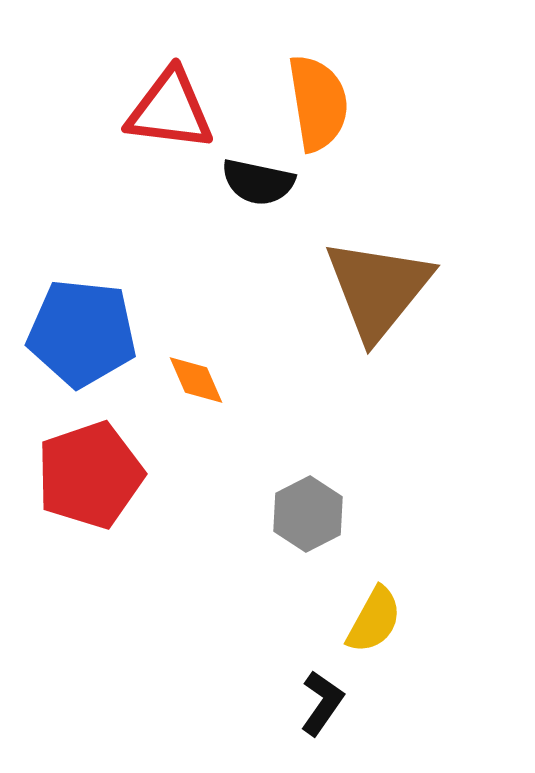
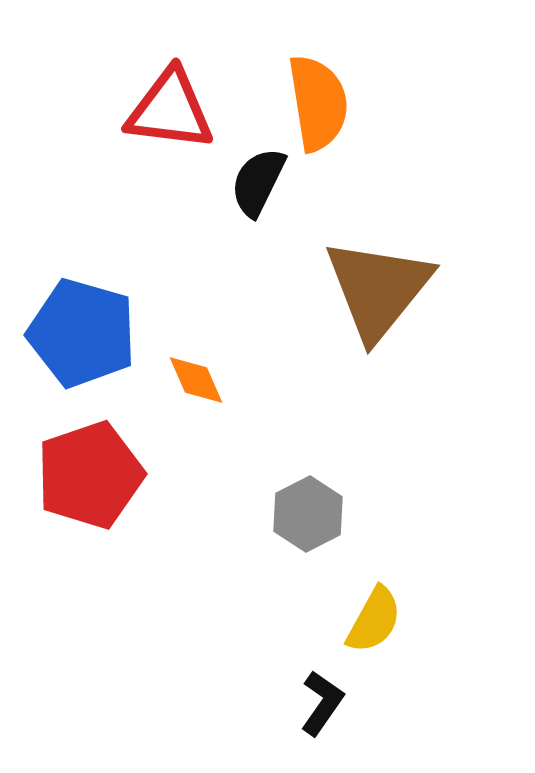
black semicircle: rotated 104 degrees clockwise
blue pentagon: rotated 10 degrees clockwise
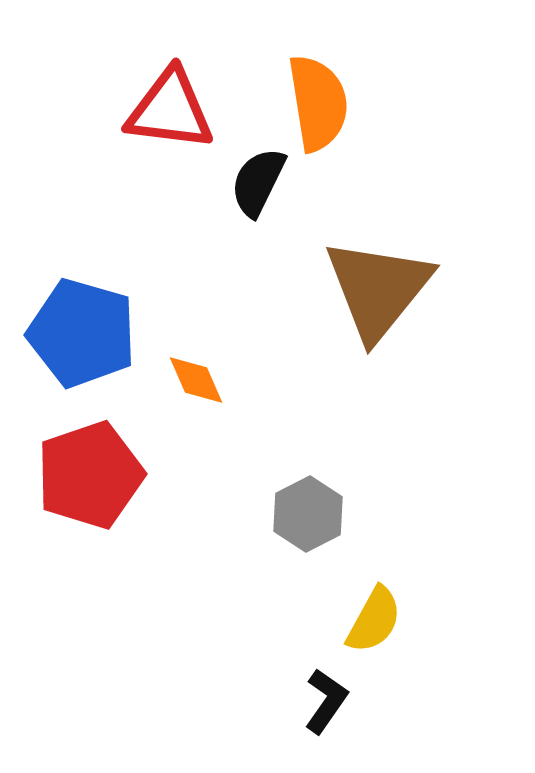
black L-shape: moved 4 px right, 2 px up
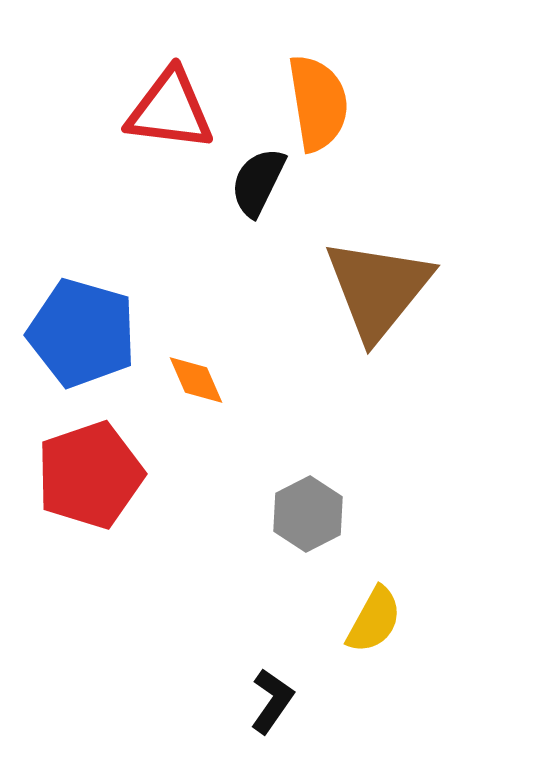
black L-shape: moved 54 px left
